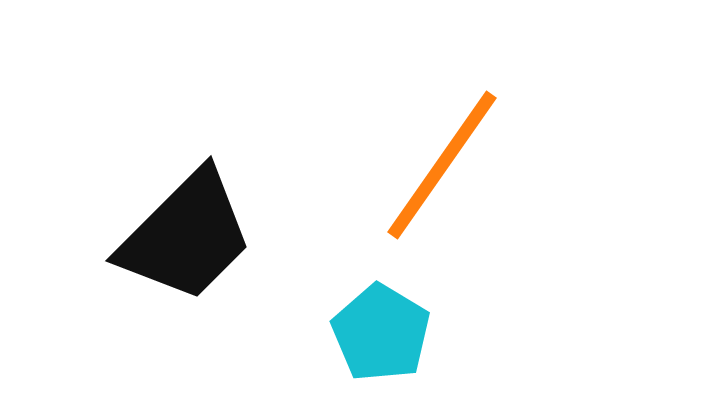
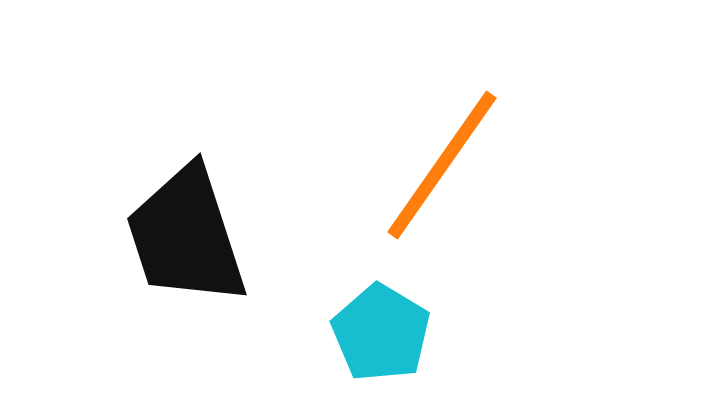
black trapezoid: rotated 117 degrees clockwise
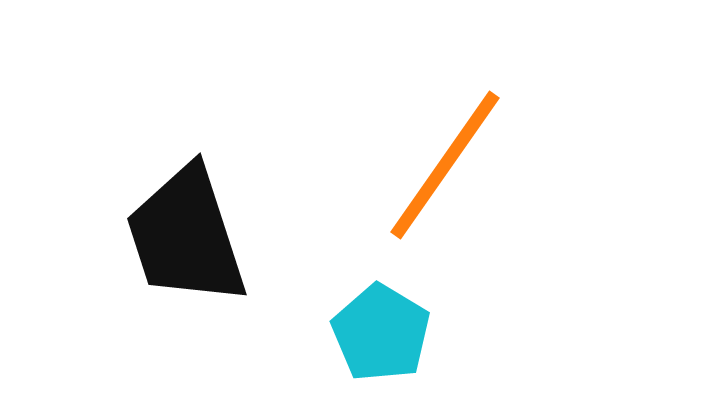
orange line: moved 3 px right
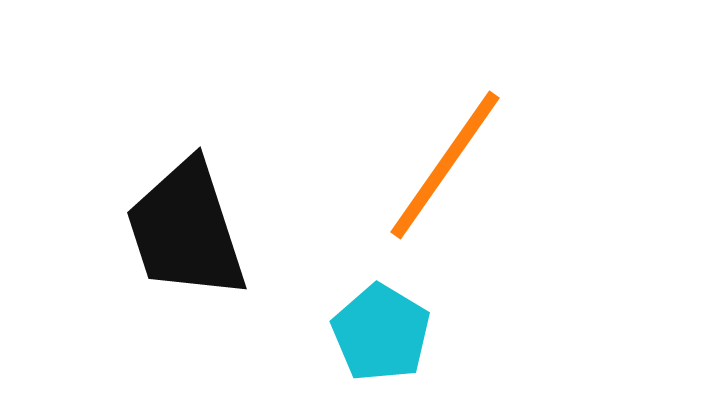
black trapezoid: moved 6 px up
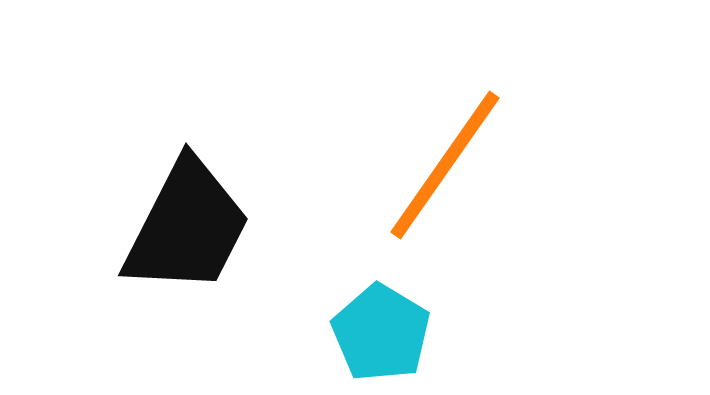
black trapezoid: moved 1 px right, 3 px up; rotated 135 degrees counterclockwise
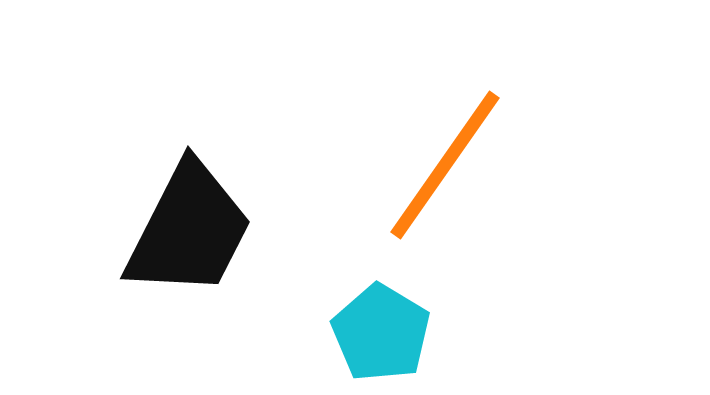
black trapezoid: moved 2 px right, 3 px down
